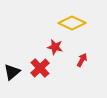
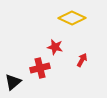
yellow diamond: moved 5 px up
red cross: rotated 30 degrees clockwise
black triangle: moved 1 px right, 10 px down
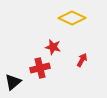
red star: moved 2 px left
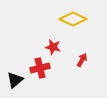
yellow diamond: moved 1 px right, 1 px down
black triangle: moved 2 px right, 2 px up
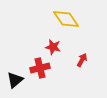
yellow diamond: moved 7 px left; rotated 32 degrees clockwise
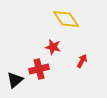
red arrow: moved 1 px down
red cross: moved 1 px left, 1 px down
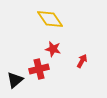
yellow diamond: moved 16 px left
red star: moved 2 px down
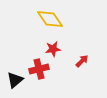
red star: rotated 21 degrees counterclockwise
red arrow: rotated 16 degrees clockwise
